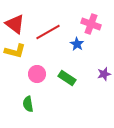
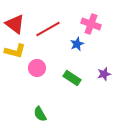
red line: moved 3 px up
blue star: rotated 16 degrees clockwise
pink circle: moved 6 px up
green rectangle: moved 5 px right
green semicircle: moved 12 px right, 10 px down; rotated 21 degrees counterclockwise
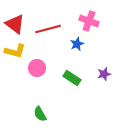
pink cross: moved 2 px left, 3 px up
red line: rotated 15 degrees clockwise
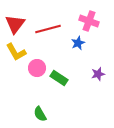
red triangle: rotated 30 degrees clockwise
blue star: moved 1 px right, 1 px up
yellow L-shape: moved 1 px right, 1 px down; rotated 45 degrees clockwise
purple star: moved 6 px left
green rectangle: moved 13 px left
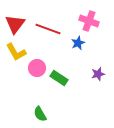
red line: rotated 35 degrees clockwise
